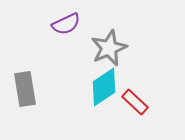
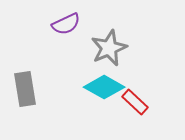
cyan diamond: rotated 63 degrees clockwise
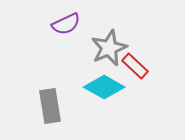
gray rectangle: moved 25 px right, 17 px down
red rectangle: moved 36 px up
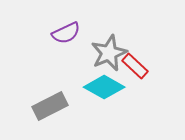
purple semicircle: moved 9 px down
gray star: moved 5 px down
gray rectangle: rotated 72 degrees clockwise
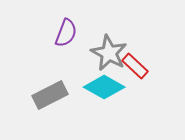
purple semicircle: rotated 44 degrees counterclockwise
gray star: rotated 21 degrees counterclockwise
gray rectangle: moved 11 px up
